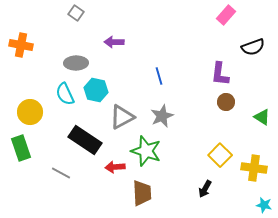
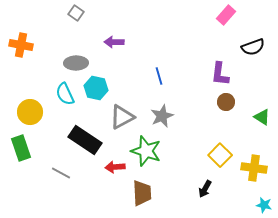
cyan hexagon: moved 2 px up
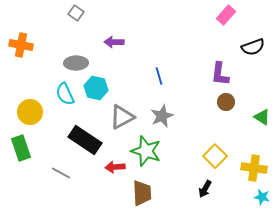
yellow square: moved 5 px left, 1 px down
cyan star: moved 2 px left, 8 px up
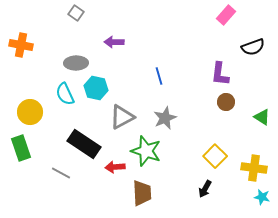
gray star: moved 3 px right, 2 px down
black rectangle: moved 1 px left, 4 px down
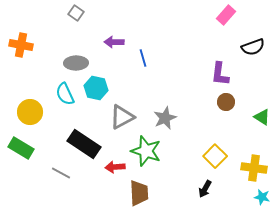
blue line: moved 16 px left, 18 px up
green rectangle: rotated 40 degrees counterclockwise
brown trapezoid: moved 3 px left
